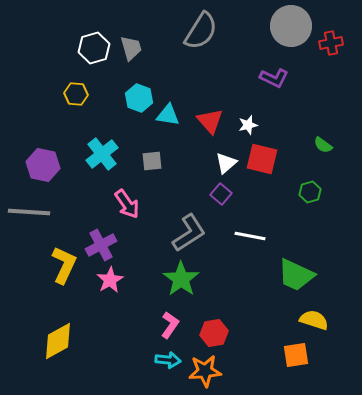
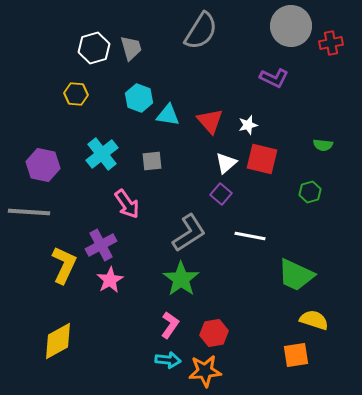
green semicircle: rotated 30 degrees counterclockwise
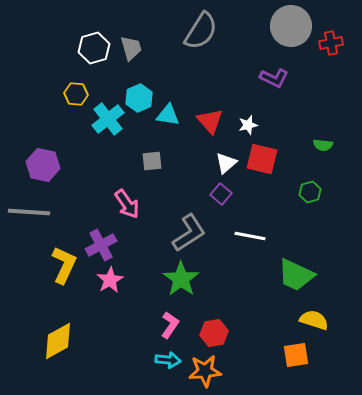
cyan hexagon: rotated 16 degrees clockwise
cyan cross: moved 6 px right, 35 px up
